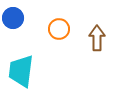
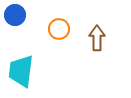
blue circle: moved 2 px right, 3 px up
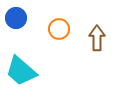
blue circle: moved 1 px right, 3 px down
cyan trapezoid: rotated 56 degrees counterclockwise
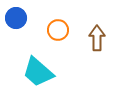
orange circle: moved 1 px left, 1 px down
cyan trapezoid: moved 17 px right, 1 px down
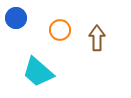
orange circle: moved 2 px right
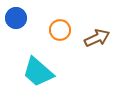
brown arrow: rotated 65 degrees clockwise
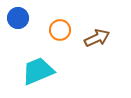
blue circle: moved 2 px right
cyan trapezoid: moved 1 px up; rotated 116 degrees clockwise
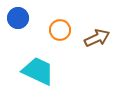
cyan trapezoid: rotated 48 degrees clockwise
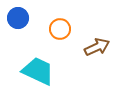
orange circle: moved 1 px up
brown arrow: moved 9 px down
